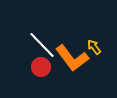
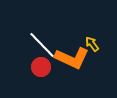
yellow arrow: moved 2 px left, 3 px up
orange L-shape: rotated 28 degrees counterclockwise
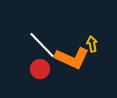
yellow arrow: rotated 28 degrees clockwise
red circle: moved 1 px left, 2 px down
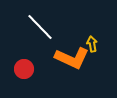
white line: moved 2 px left, 18 px up
red circle: moved 16 px left
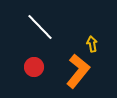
orange L-shape: moved 6 px right, 13 px down; rotated 76 degrees counterclockwise
red circle: moved 10 px right, 2 px up
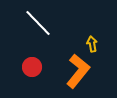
white line: moved 2 px left, 4 px up
red circle: moved 2 px left
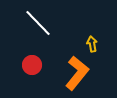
red circle: moved 2 px up
orange L-shape: moved 1 px left, 2 px down
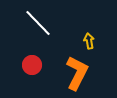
yellow arrow: moved 3 px left, 3 px up
orange L-shape: rotated 12 degrees counterclockwise
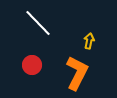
yellow arrow: rotated 21 degrees clockwise
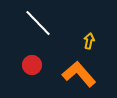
orange L-shape: moved 2 px right, 1 px down; rotated 68 degrees counterclockwise
